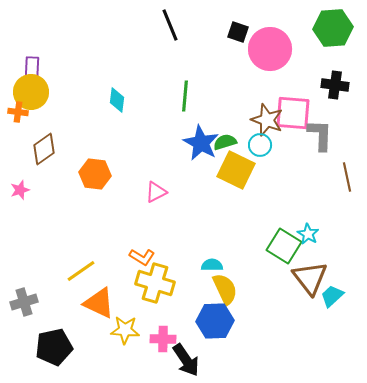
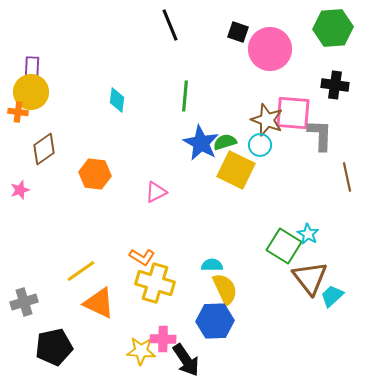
yellow star: moved 16 px right, 21 px down
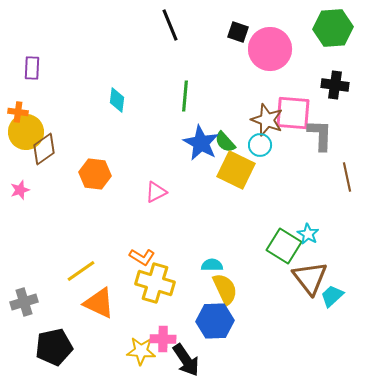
yellow circle: moved 5 px left, 40 px down
green semicircle: rotated 115 degrees counterclockwise
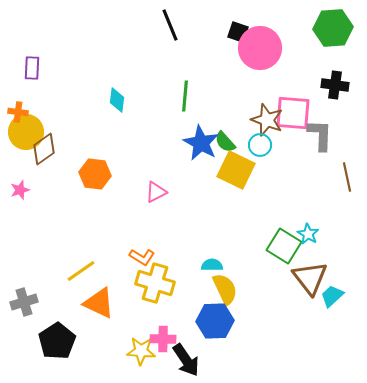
pink circle: moved 10 px left, 1 px up
black pentagon: moved 3 px right, 6 px up; rotated 21 degrees counterclockwise
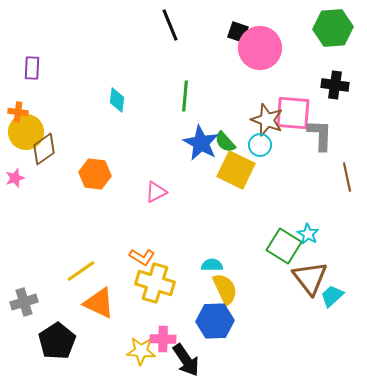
pink star: moved 5 px left, 12 px up
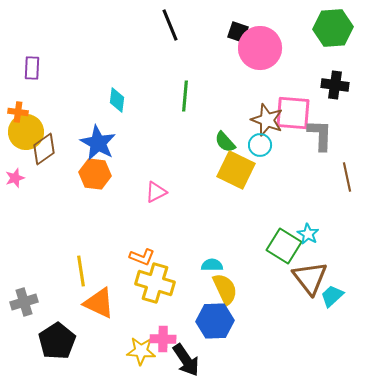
blue star: moved 103 px left
orange L-shape: rotated 10 degrees counterclockwise
yellow line: rotated 64 degrees counterclockwise
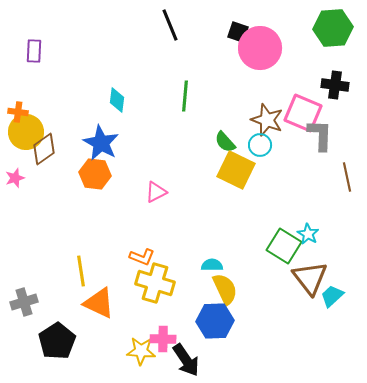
purple rectangle: moved 2 px right, 17 px up
pink square: moved 10 px right; rotated 18 degrees clockwise
blue star: moved 3 px right
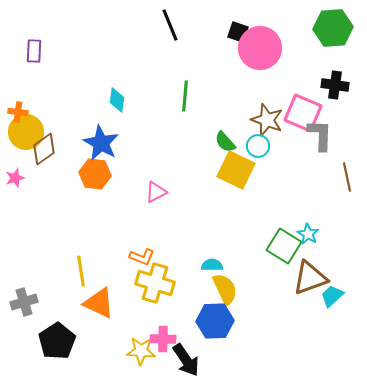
cyan circle: moved 2 px left, 1 px down
brown triangle: rotated 48 degrees clockwise
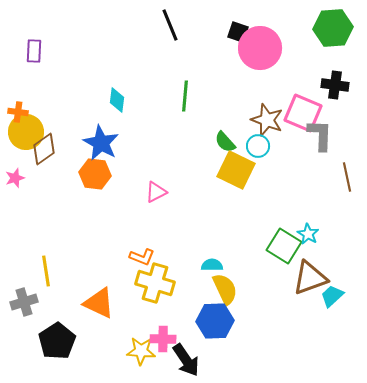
yellow line: moved 35 px left
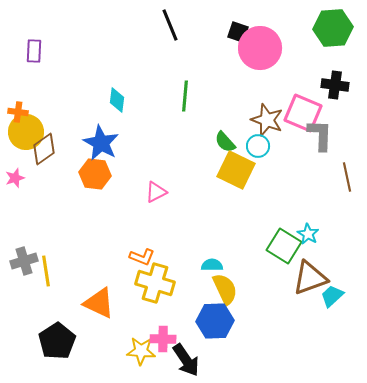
gray cross: moved 41 px up
